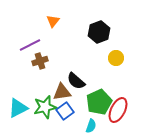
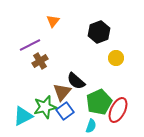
brown cross: rotated 14 degrees counterclockwise
brown triangle: rotated 42 degrees counterclockwise
cyan triangle: moved 5 px right, 8 px down
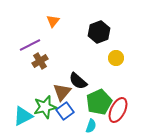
black semicircle: moved 2 px right
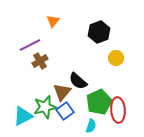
red ellipse: rotated 30 degrees counterclockwise
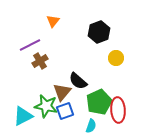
green star: moved 1 px right, 1 px up; rotated 25 degrees clockwise
blue square: rotated 18 degrees clockwise
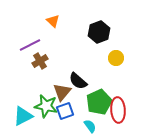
orange triangle: rotated 24 degrees counterclockwise
cyan semicircle: moved 1 px left; rotated 56 degrees counterclockwise
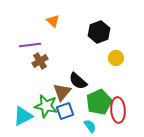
purple line: rotated 20 degrees clockwise
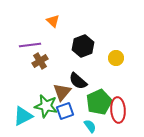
black hexagon: moved 16 px left, 14 px down
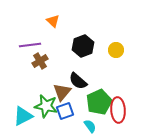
yellow circle: moved 8 px up
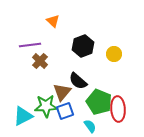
yellow circle: moved 2 px left, 4 px down
brown cross: rotated 14 degrees counterclockwise
green pentagon: rotated 25 degrees counterclockwise
green star: rotated 15 degrees counterclockwise
red ellipse: moved 1 px up
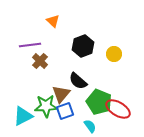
brown triangle: moved 1 px left, 2 px down
red ellipse: rotated 55 degrees counterclockwise
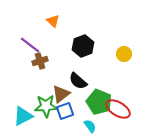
purple line: rotated 45 degrees clockwise
yellow circle: moved 10 px right
brown cross: rotated 28 degrees clockwise
brown triangle: rotated 12 degrees clockwise
